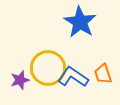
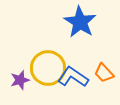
orange trapezoid: moved 1 px right, 1 px up; rotated 25 degrees counterclockwise
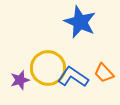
blue star: rotated 8 degrees counterclockwise
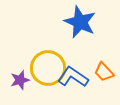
orange trapezoid: moved 1 px up
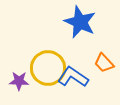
orange trapezoid: moved 9 px up
purple star: moved 1 px left, 1 px down; rotated 18 degrees clockwise
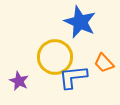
yellow circle: moved 7 px right, 11 px up
blue L-shape: rotated 40 degrees counterclockwise
purple star: rotated 24 degrees clockwise
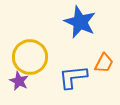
yellow circle: moved 25 px left
orange trapezoid: rotated 110 degrees counterclockwise
